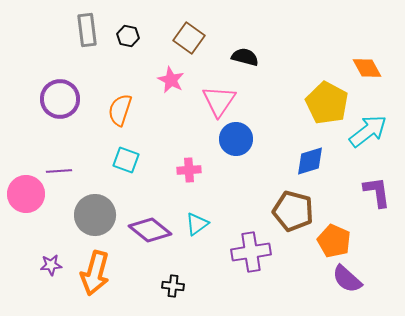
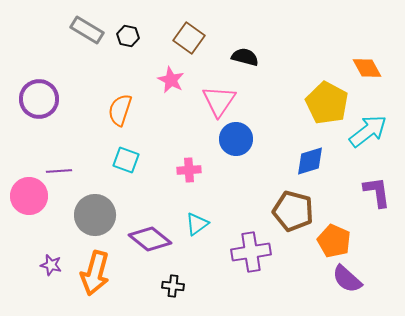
gray rectangle: rotated 52 degrees counterclockwise
purple circle: moved 21 px left
pink circle: moved 3 px right, 2 px down
purple diamond: moved 9 px down
purple star: rotated 20 degrees clockwise
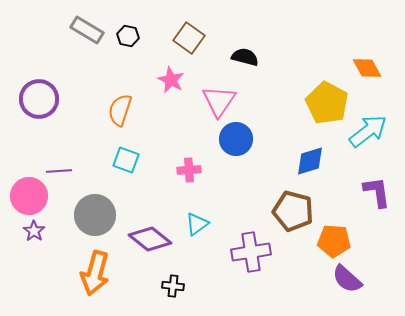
orange pentagon: rotated 20 degrees counterclockwise
purple star: moved 17 px left, 34 px up; rotated 20 degrees clockwise
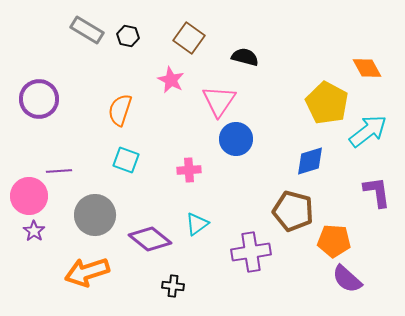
orange arrow: moved 8 px left, 1 px up; rotated 57 degrees clockwise
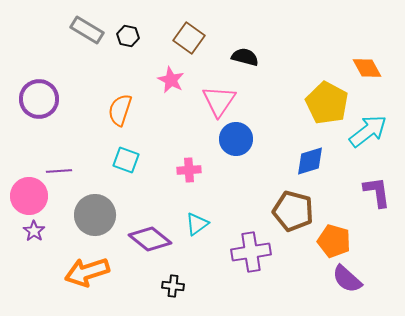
orange pentagon: rotated 12 degrees clockwise
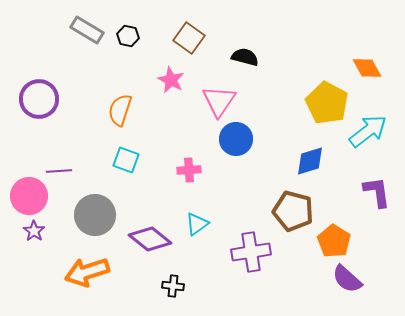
orange pentagon: rotated 16 degrees clockwise
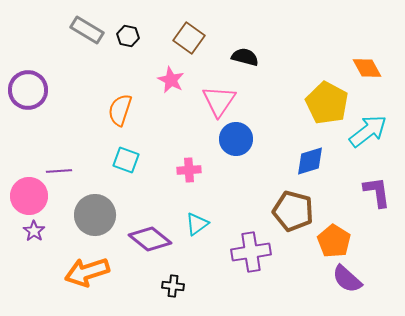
purple circle: moved 11 px left, 9 px up
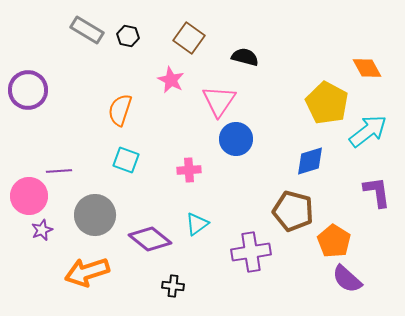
purple star: moved 8 px right, 1 px up; rotated 15 degrees clockwise
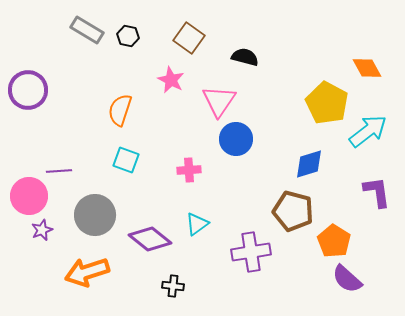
blue diamond: moved 1 px left, 3 px down
